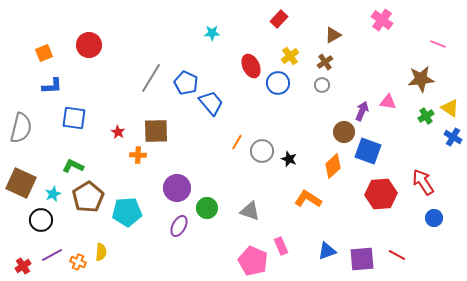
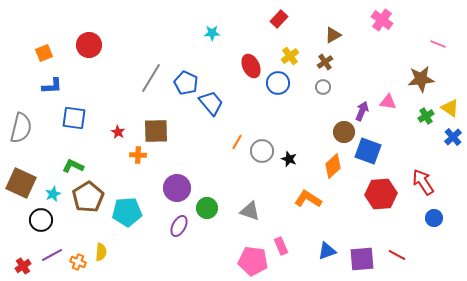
gray circle at (322, 85): moved 1 px right, 2 px down
blue cross at (453, 137): rotated 18 degrees clockwise
pink pentagon at (253, 261): rotated 16 degrees counterclockwise
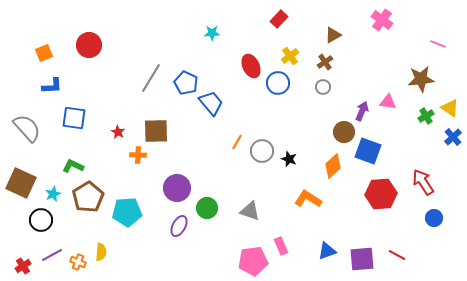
gray semicircle at (21, 128): moved 6 px right; rotated 56 degrees counterclockwise
pink pentagon at (253, 261): rotated 16 degrees counterclockwise
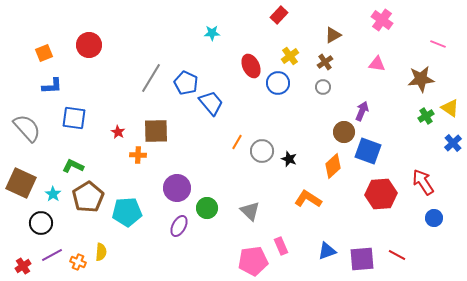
red rectangle at (279, 19): moved 4 px up
pink triangle at (388, 102): moved 11 px left, 38 px up
blue cross at (453, 137): moved 6 px down
cyan star at (53, 194): rotated 14 degrees counterclockwise
gray triangle at (250, 211): rotated 25 degrees clockwise
black circle at (41, 220): moved 3 px down
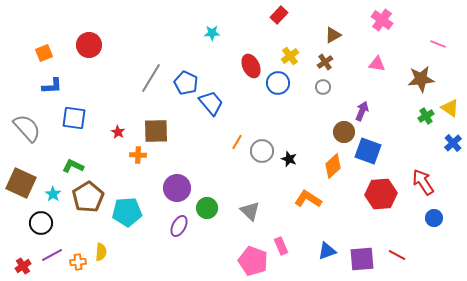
pink pentagon at (253, 261): rotated 28 degrees clockwise
orange cross at (78, 262): rotated 28 degrees counterclockwise
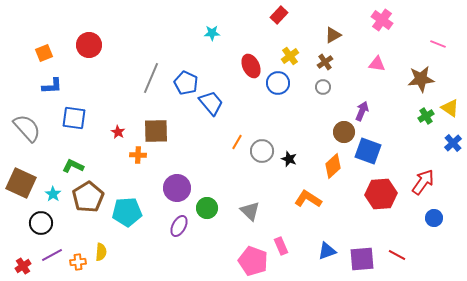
gray line at (151, 78): rotated 8 degrees counterclockwise
red arrow at (423, 182): rotated 68 degrees clockwise
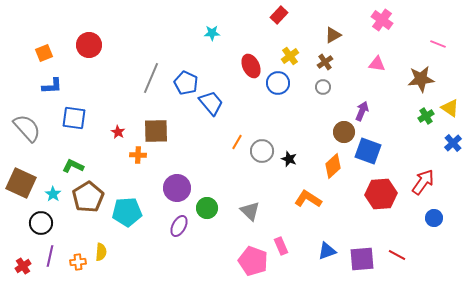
purple line at (52, 255): moved 2 px left, 1 px down; rotated 50 degrees counterclockwise
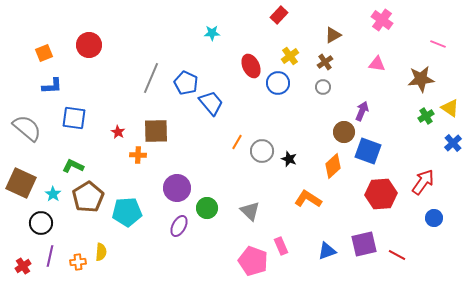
gray semicircle at (27, 128): rotated 8 degrees counterclockwise
purple square at (362, 259): moved 2 px right, 15 px up; rotated 8 degrees counterclockwise
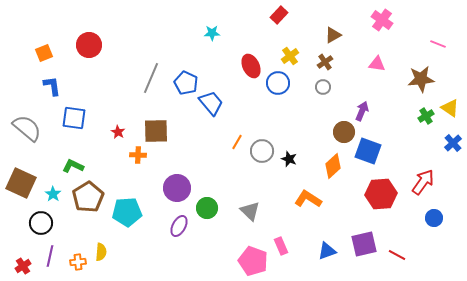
blue L-shape at (52, 86): rotated 95 degrees counterclockwise
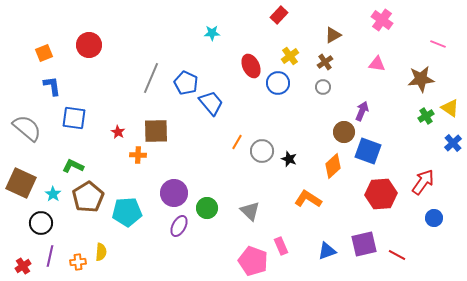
purple circle at (177, 188): moved 3 px left, 5 px down
